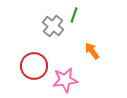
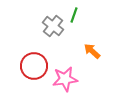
orange arrow: rotated 12 degrees counterclockwise
pink star: moved 1 px up
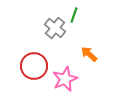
gray cross: moved 2 px right, 2 px down
orange arrow: moved 3 px left, 3 px down
pink star: rotated 15 degrees counterclockwise
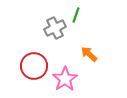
green line: moved 2 px right
gray cross: rotated 25 degrees clockwise
pink star: rotated 10 degrees counterclockwise
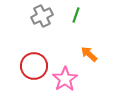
gray cross: moved 13 px left, 12 px up
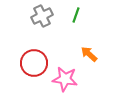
red circle: moved 3 px up
pink star: rotated 30 degrees counterclockwise
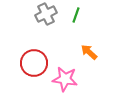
gray cross: moved 4 px right, 2 px up
orange arrow: moved 2 px up
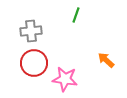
gray cross: moved 15 px left, 17 px down; rotated 20 degrees clockwise
orange arrow: moved 17 px right, 8 px down
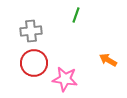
orange arrow: moved 2 px right; rotated 12 degrees counterclockwise
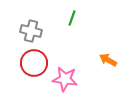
green line: moved 4 px left, 3 px down
gray cross: rotated 20 degrees clockwise
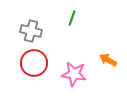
pink star: moved 9 px right, 5 px up
